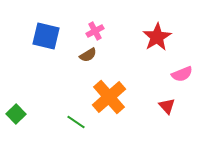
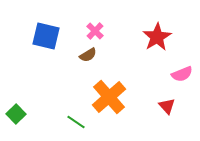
pink cross: rotated 18 degrees counterclockwise
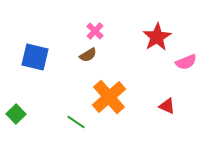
blue square: moved 11 px left, 21 px down
pink semicircle: moved 4 px right, 12 px up
red triangle: rotated 24 degrees counterclockwise
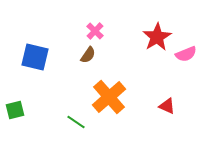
brown semicircle: rotated 24 degrees counterclockwise
pink semicircle: moved 8 px up
green square: moved 1 px left, 4 px up; rotated 30 degrees clockwise
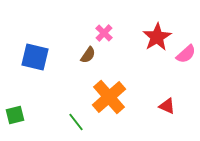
pink cross: moved 9 px right, 2 px down
pink semicircle: rotated 20 degrees counterclockwise
green square: moved 5 px down
green line: rotated 18 degrees clockwise
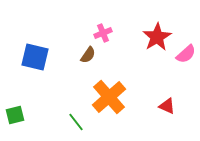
pink cross: moved 1 px left; rotated 24 degrees clockwise
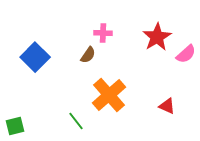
pink cross: rotated 24 degrees clockwise
blue square: rotated 32 degrees clockwise
orange cross: moved 2 px up
green square: moved 11 px down
green line: moved 1 px up
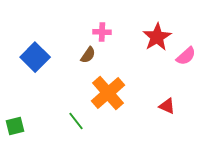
pink cross: moved 1 px left, 1 px up
pink semicircle: moved 2 px down
orange cross: moved 1 px left, 2 px up
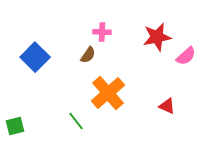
red star: rotated 20 degrees clockwise
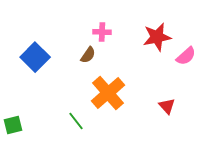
red triangle: rotated 24 degrees clockwise
green square: moved 2 px left, 1 px up
